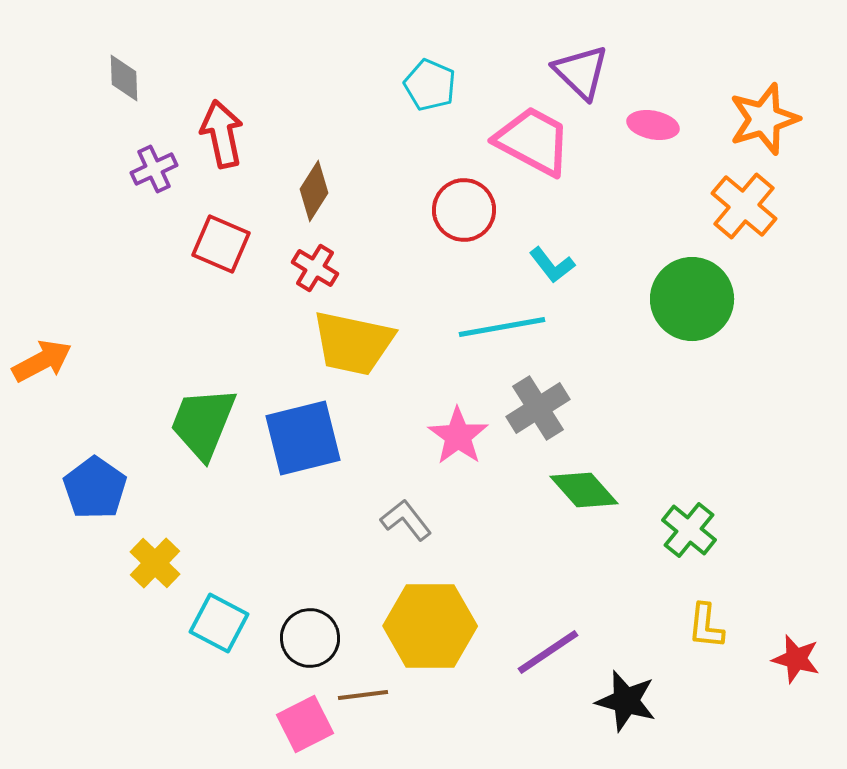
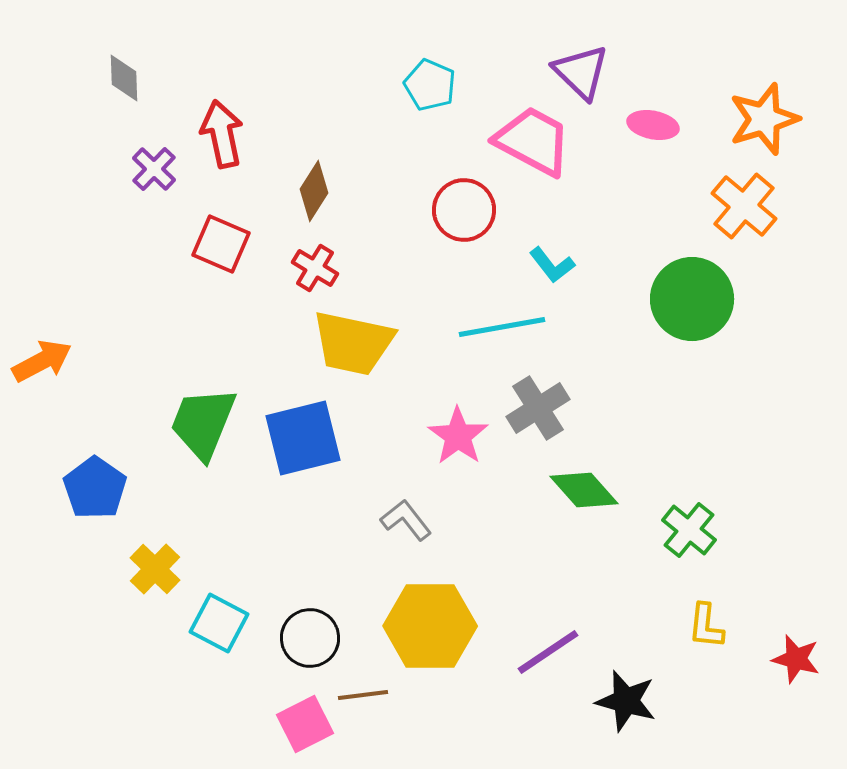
purple cross: rotated 21 degrees counterclockwise
yellow cross: moved 6 px down
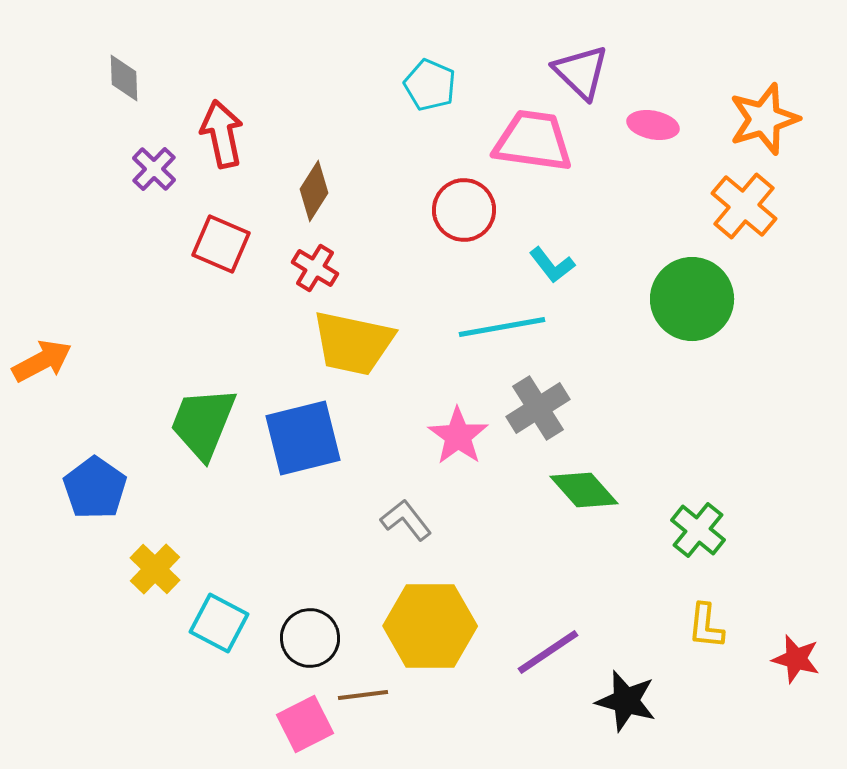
pink trapezoid: rotated 20 degrees counterclockwise
green cross: moved 9 px right
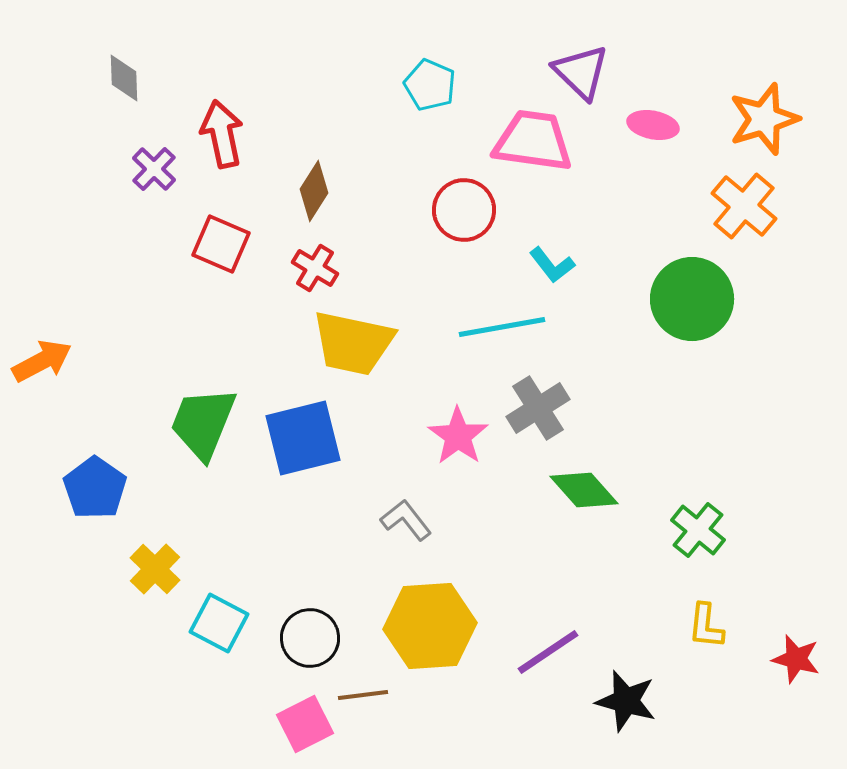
yellow hexagon: rotated 4 degrees counterclockwise
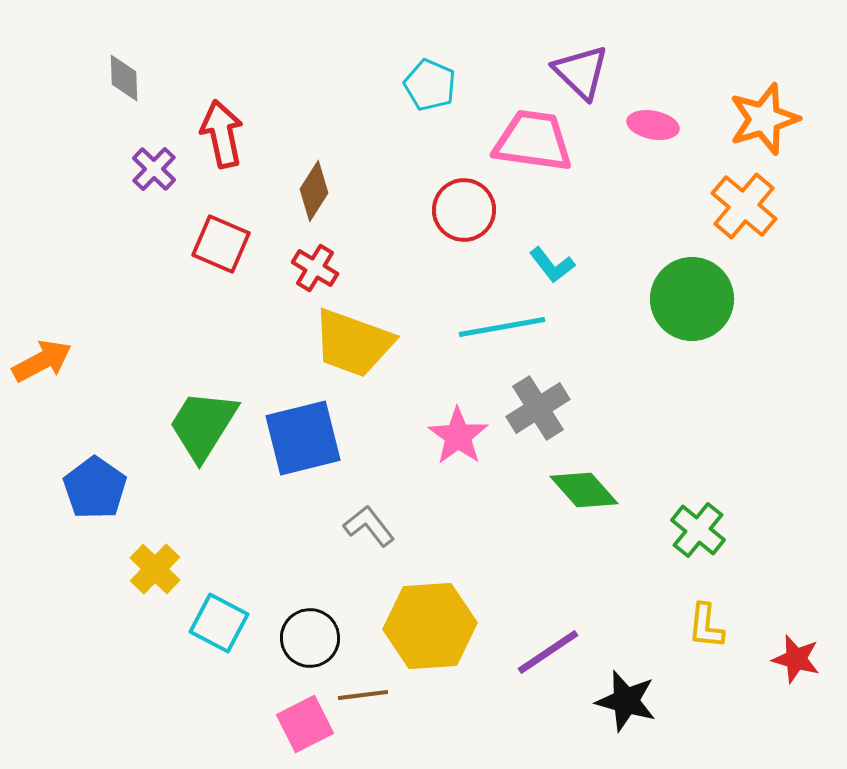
yellow trapezoid: rotated 8 degrees clockwise
green trapezoid: moved 2 px down; rotated 10 degrees clockwise
gray L-shape: moved 37 px left, 6 px down
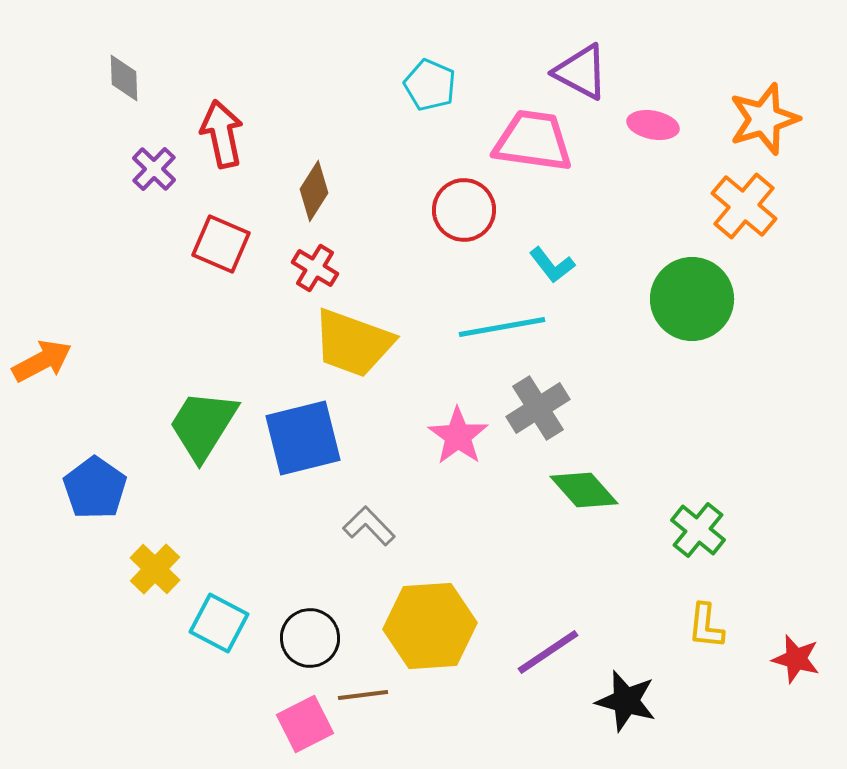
purple triangle: rotated 16 degrees counterclockwise
gray L-shape: rotated 6 degrees counterclockwise
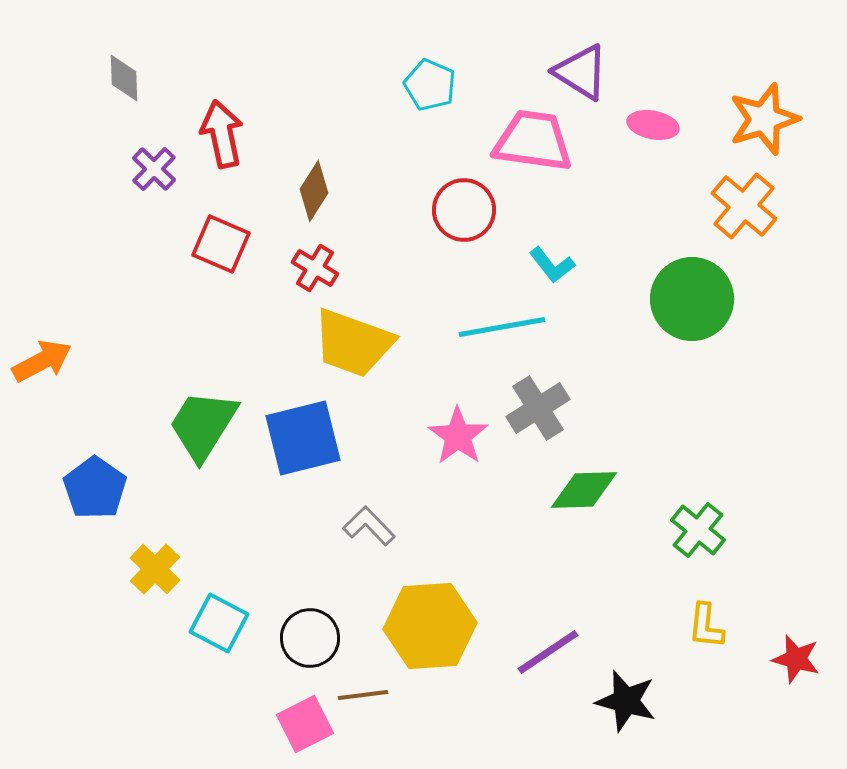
purple triangle: rotated 4 degrees clockwise
green diamond: rotated 50 degrees counterclockwise
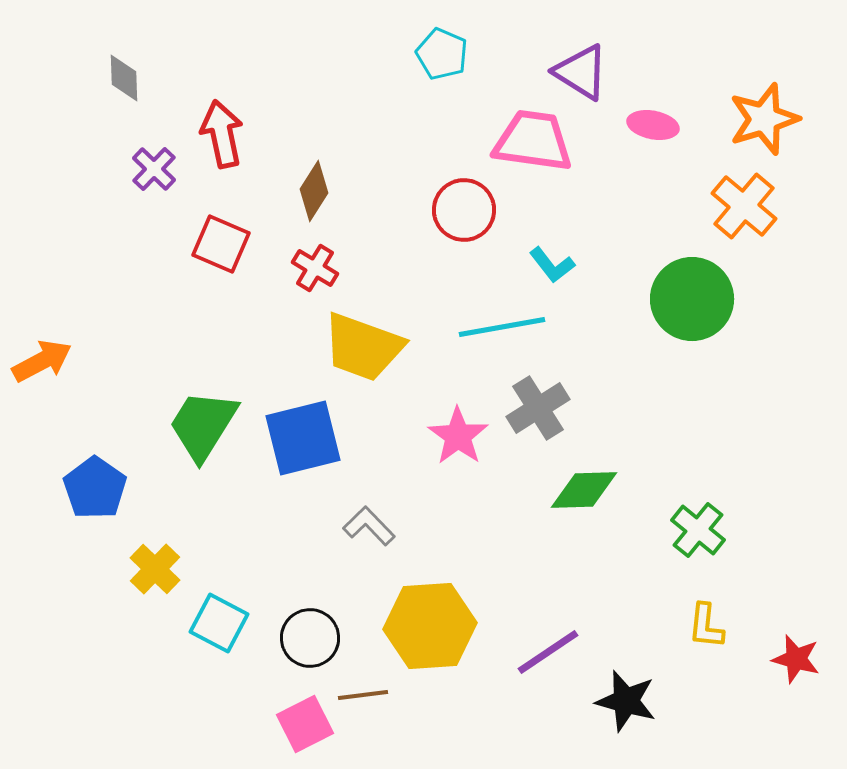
cyan pentagon: moved 12 px right, 31 px up
yellow trapezoid: moved 10 px right, 4 px down
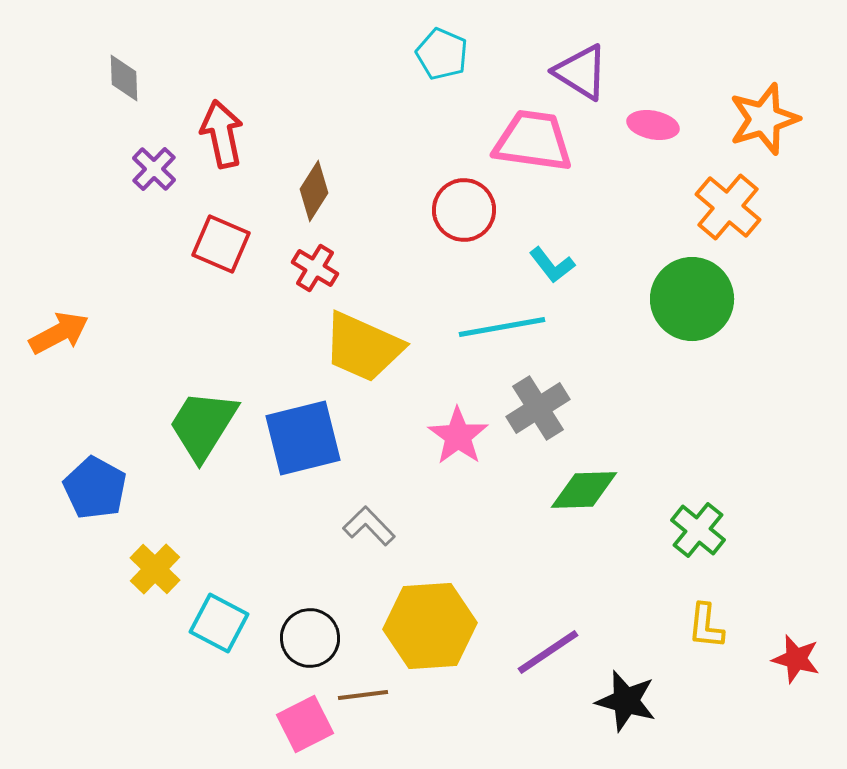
orange cross: moved 16 px left, 1 px down
yellow trapezoid: rotated 4 degrees clockwise
orange arrow: moved 17 px right, 28 px up
blue pentagon: rotated 6 degrees counterclockwise
